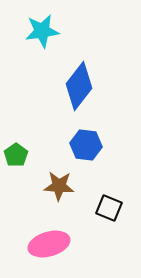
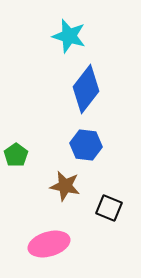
cyan star: moved 27 px right, 5 px down; rotated 24 degrees clockwise
blue diamond: moved 7 px right, 3 px down
brown star: moved 6 px right; rotated 8 degrees clockwise
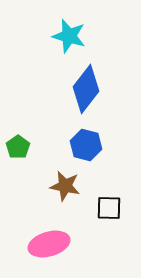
blue hexagon: rotated 8 degrees clockwise
green pentagon: moved 2 px right, 8 px up
black square: rotated 20 degrees counterclockwise
